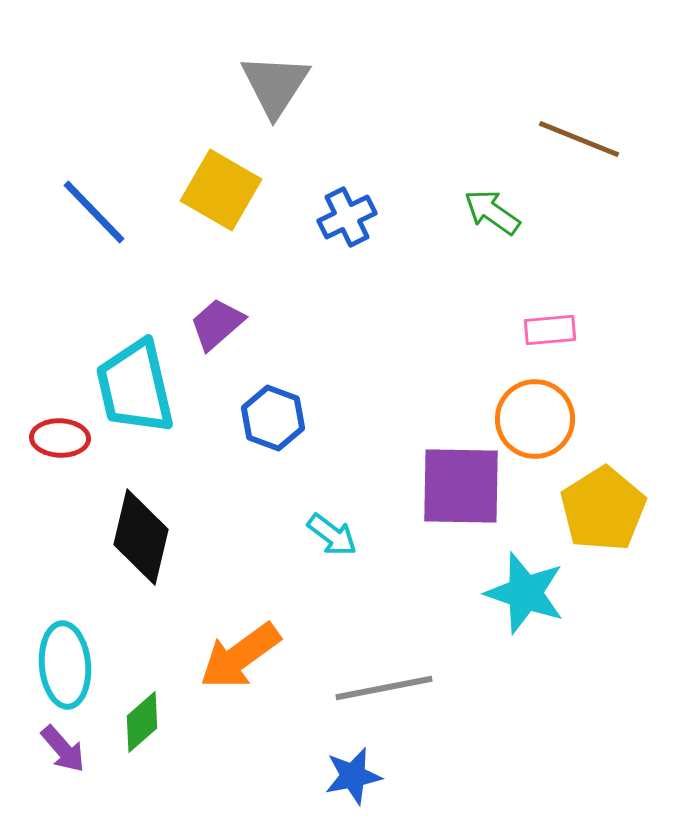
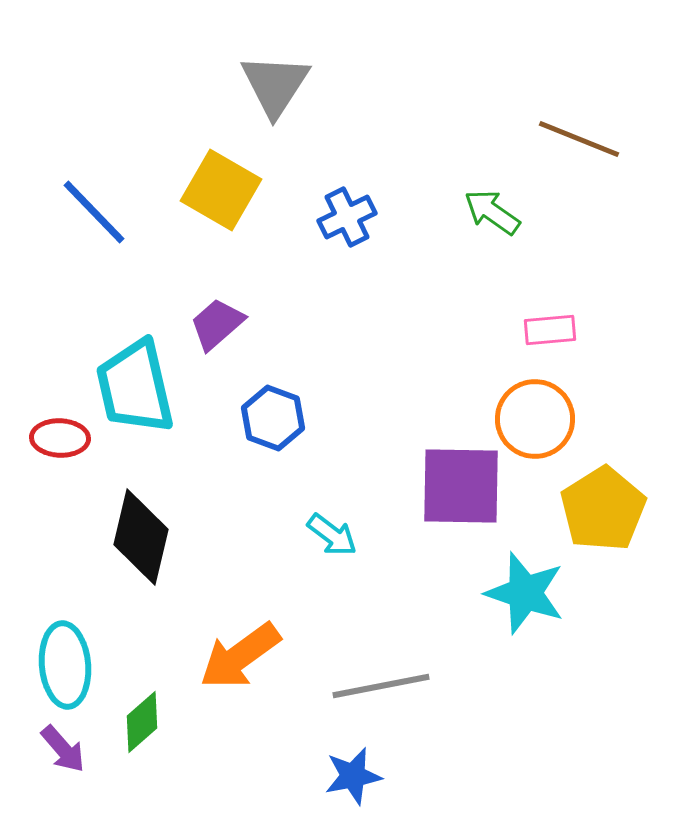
gray line: moved 3 px left, 2 px up
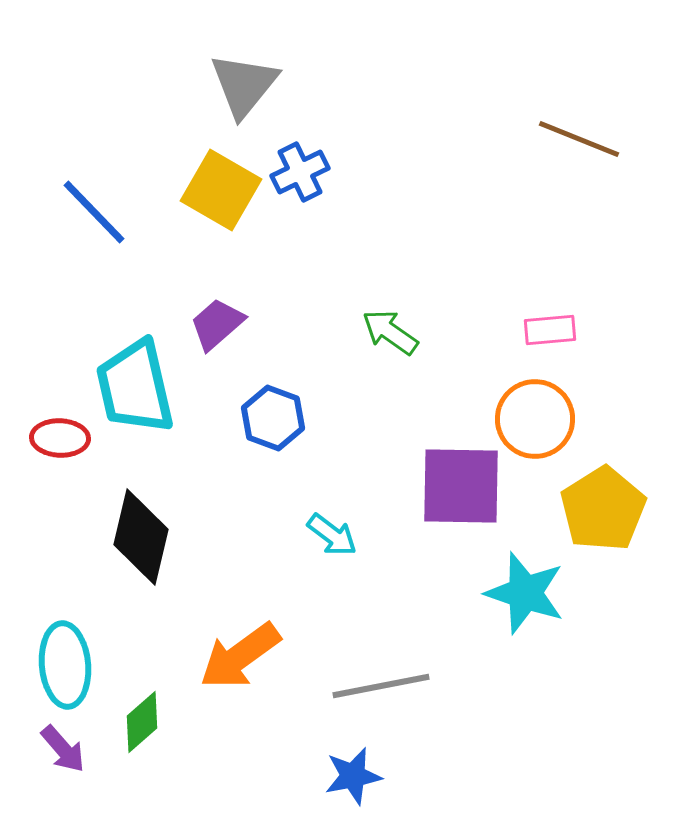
gray triangle: moved 31 px left; rotated 6 degrees clockwise
green arrow: moved 102 px left, 120 px down
blue cross: moved 47 px left, 45 px up
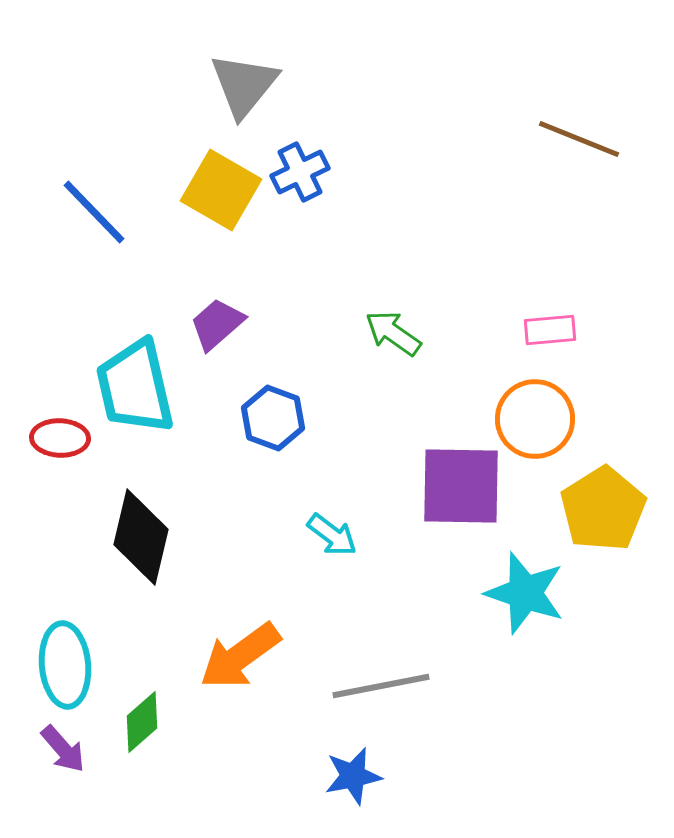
green arrow: moved 3 px right, 1 px down
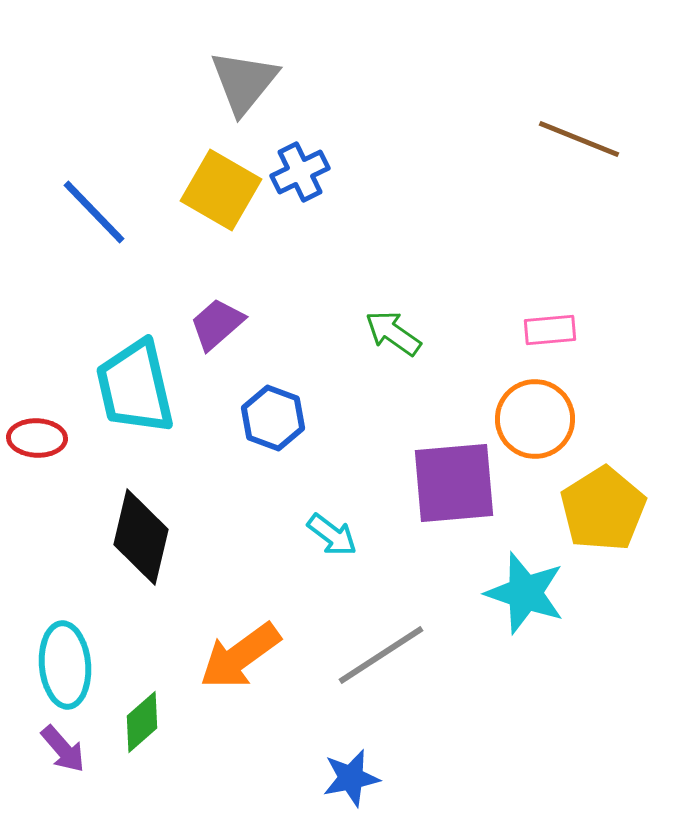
gray triangle: moved 3 px up
red ellipse: moved 23 px left
purple square: moved 7 px left, 3 px up; rotated 6 degrees counterclockwise
gray line: moved 31 px up; rotated 22 degrees counterclockwise
blue star: moved 2 px left, 2 px down
